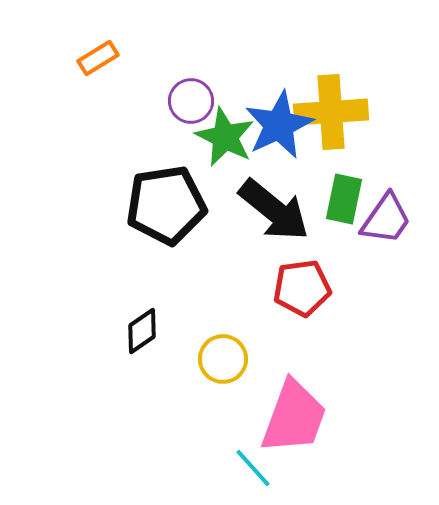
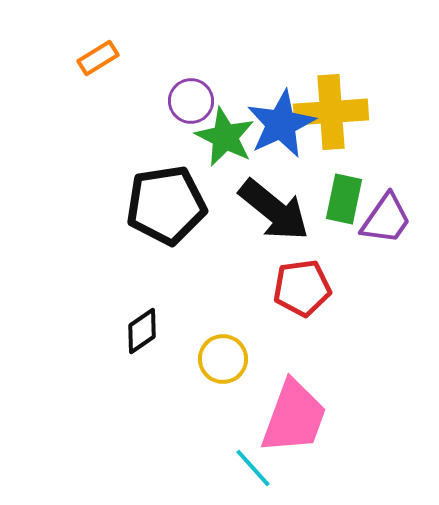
blue star: moved 2 px right, 1 px up
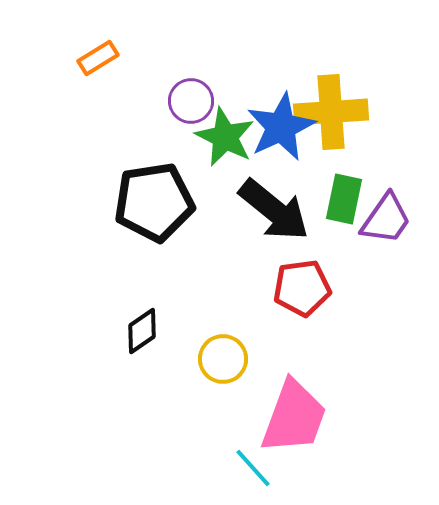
blue star: moved 3 px down
black pentagon: moved 12 px left, 3 px up
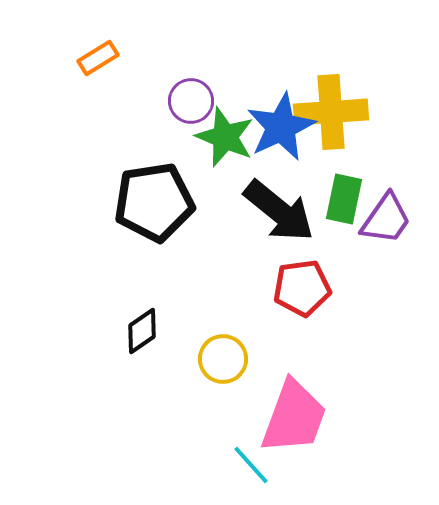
green star: rotated 4 degrees counterclockwise
black arrow: moved 5 px right, 1 px down
cyan line: moved 2 px left, 3 px up
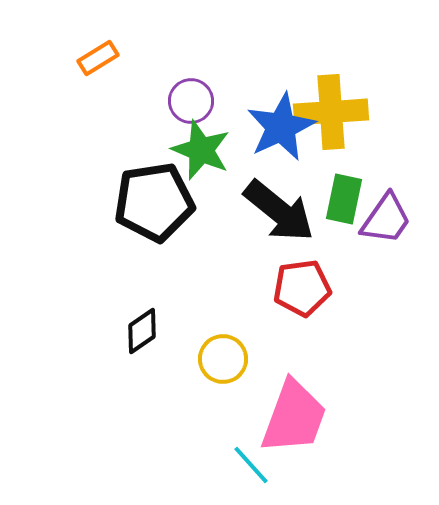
green star: moved 24 px left, 13 px down
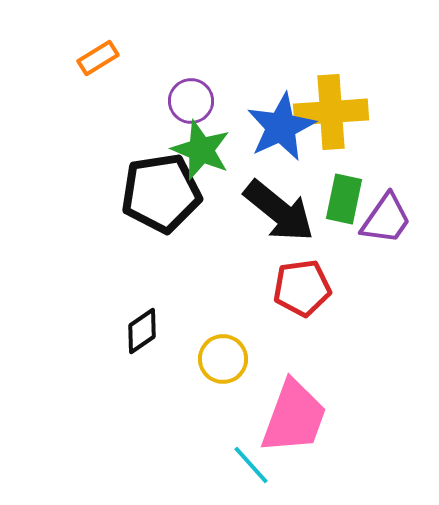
black pentagon: moved 7 px right, 9 px up
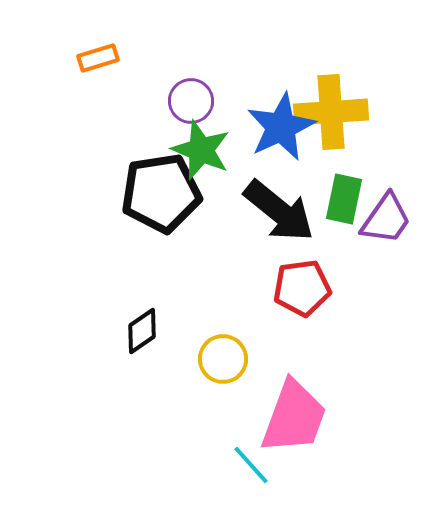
orange rectangle: rotated 15 degrees clockwise
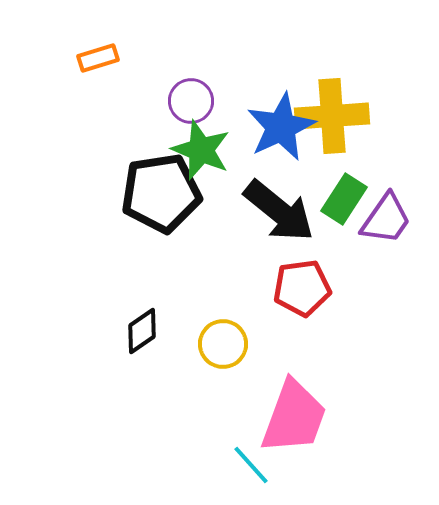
yellow cross: moved 1 px right, 4 px down
green rectangle: rotated 21 degrees clockwise
yellow circle: moved 15 px up
